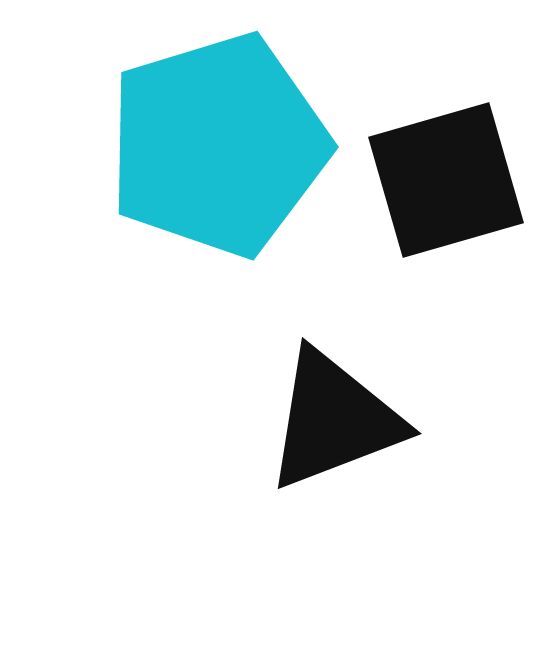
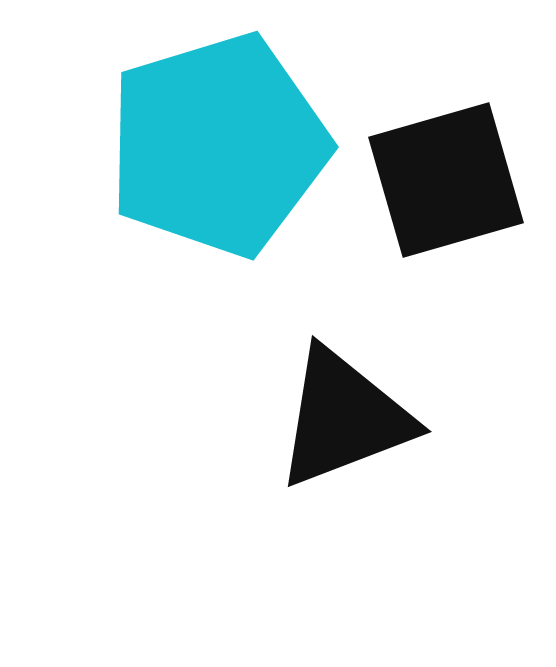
black triangle: moved 10 px right, 2 px up
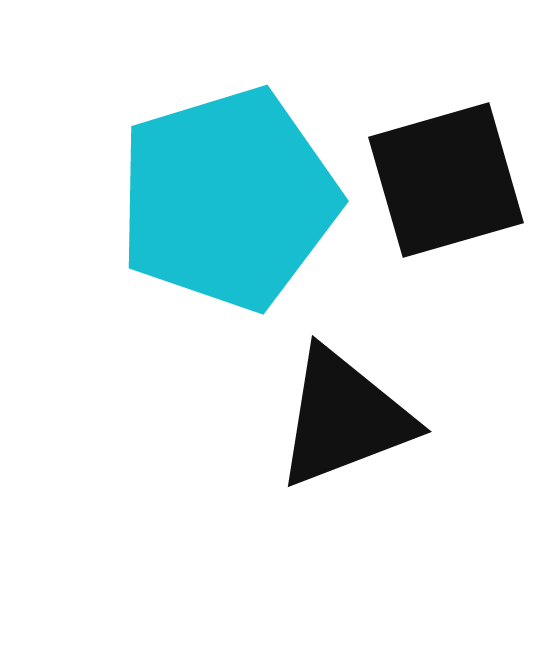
cyan pentagon: moved 10 px right, 54 px down
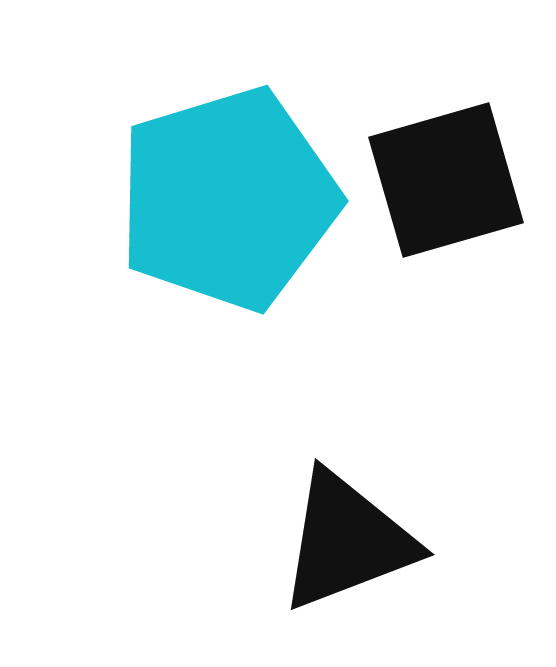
black triangle: moved 3 px right, 123 px down
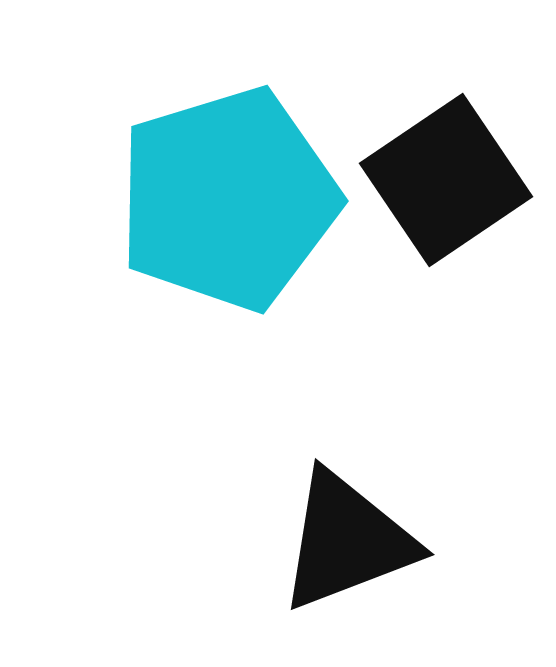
black square: rotated 18 degrees counterclockwise
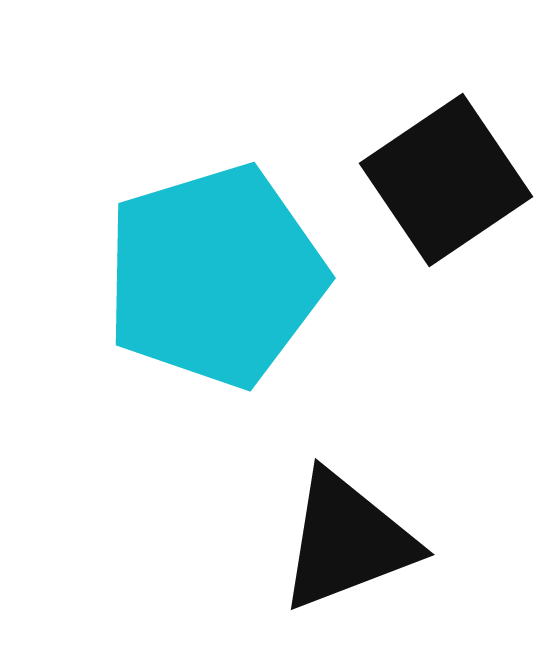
cyan pentagon: moved 13 px left, 77 px down
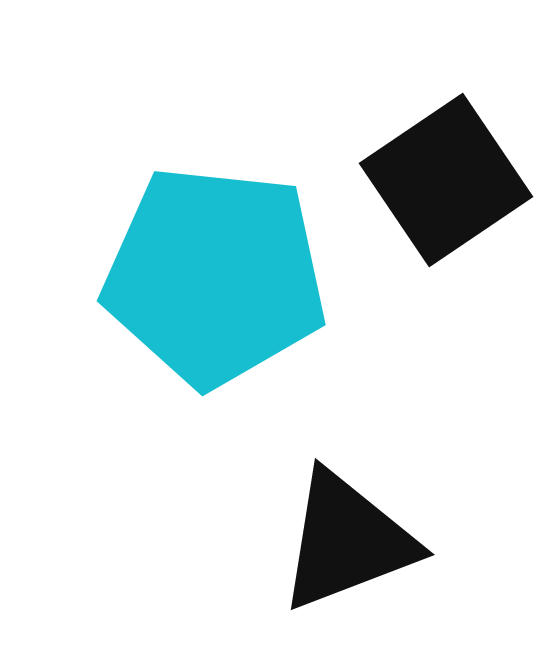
cyan pentagon: rotated 23 degrees clockwise
